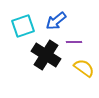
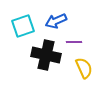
blue arrow: rotated 15 degrees clockwise
black cross: rotated 20 degrees counterclockwise
yellow semicircle: rotated 30 degrees clockwise
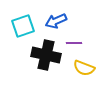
purple line: moved 1 px down
yellow semicircle: rotated 135 degrees clockwise
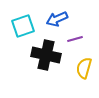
blue arrow: moved 1 px right, 2 px up
purple line: moved 1 px right, 4 px up; rotated 14 degrees counterclockwise
yellow semicircle: rotated 85 degrees clockwise
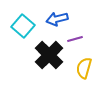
blue arrow: rotated 10 degrees clockwise
cyan square: rotated 30 degrees counterclockwise
black cross: moved 3 px right; rotated 32 degrees clockwise
